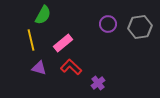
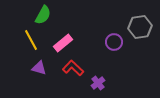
purple circle: moved 6 px right, 18 px down
yellow line: rotated 15 degrees counterclockwise
red L-shape: moved 2 px right, 1 px down
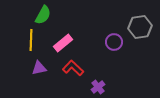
yellow line: rotated 30 degrees clockwise
purple triangle: rotated 28 degrees counterclockwise
purple cross: moved 4 px down
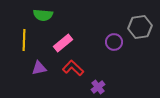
green semicircle: rotated 66 degrees clockwise
yellow line: moved 7 px left
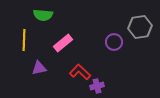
red L-shape: moved 7 px right, 4 px down
purple cross: moved 1 px left, 1 px up; rotated 24 degrees clockwise
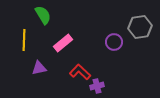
green semicircle: rotated 126 degrees counterclockwise
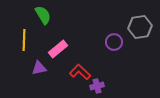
pink rectangle: moved 5 px left, 6 px down
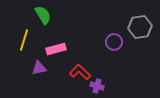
yellow line: rotated 15 degrees clockwise
pink rectangle: moved 2 px left; rotated 24 degrees clockwise
purple cross: rotated 32 degrees clockwise
